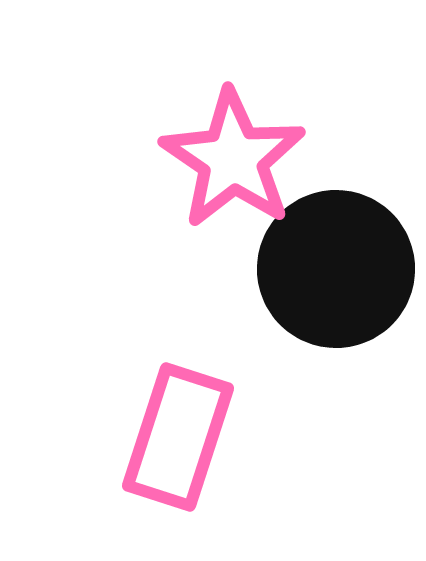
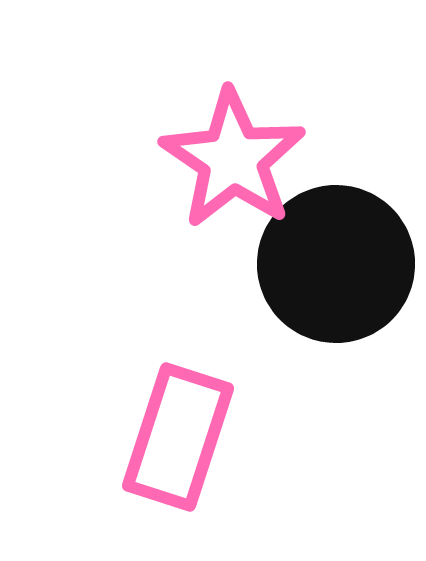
black circle: moved 5 px up
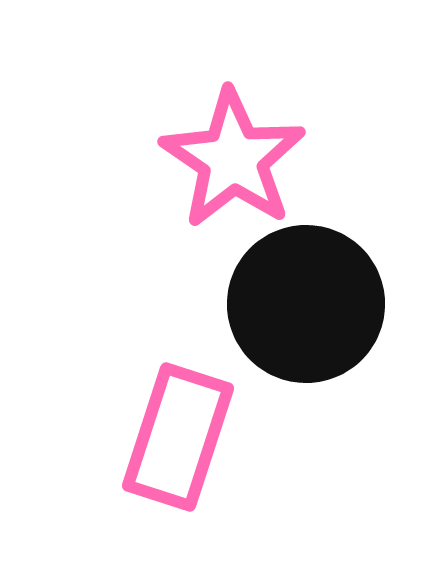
black circle: moved 30 px left, 40 px down
